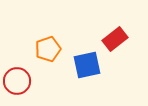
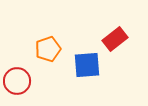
blue square: rotated 8 degrees clockwise
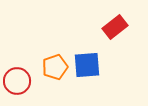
red rectangle: moved 12 px up
orange pentagon: moved 7 px right, 18 px down
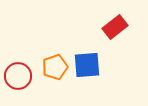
red circle: moved 1 px right, 5 px up
